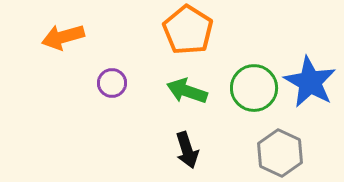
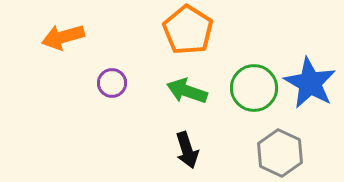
blue star: moved 1 px down
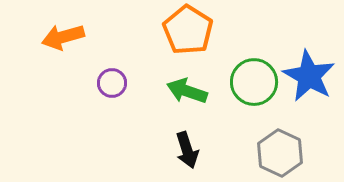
blue star: moved 1 px left, 7 px up
green circle: moved 6 px up
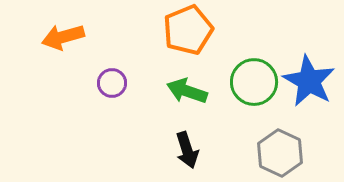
orange pentagon: rotated 18 degrees clockwise
blue star: moved 5 px down
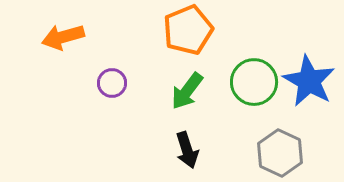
green arrow: rotated 72 degrees counterclockwise
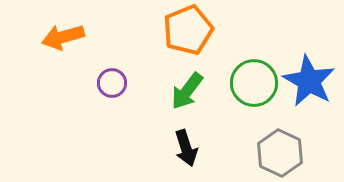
green circle: moved 1 px down
black arrow: moved 1 px left, 2 px up
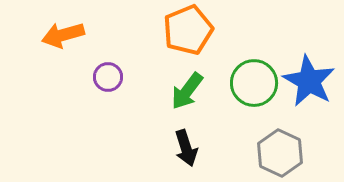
orange arrow: moved 2 px up
purple circle: moved 4 px left, 6 px up
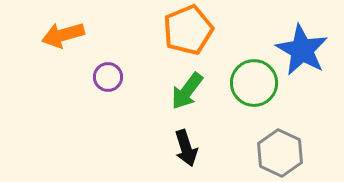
blue star: moved 7 px left, 31 px up
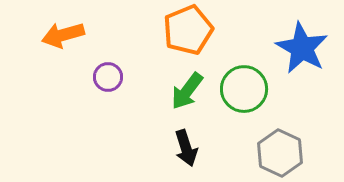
blue star: moved 2 px up
green circle: moved 10 px left, 6 px down
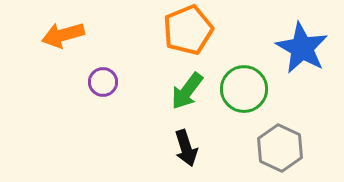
purple circle: moved 5 px left, 5 px down
gray hexagon: moved 5 px up
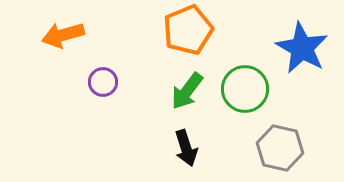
green circle: moved 1 px right
gray hexagon: rotated 12 degrees counterclockwise
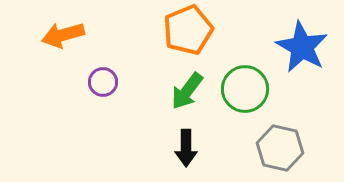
blue star: moved 1 px up
black arrow: rotated 18 degrees clockwise
